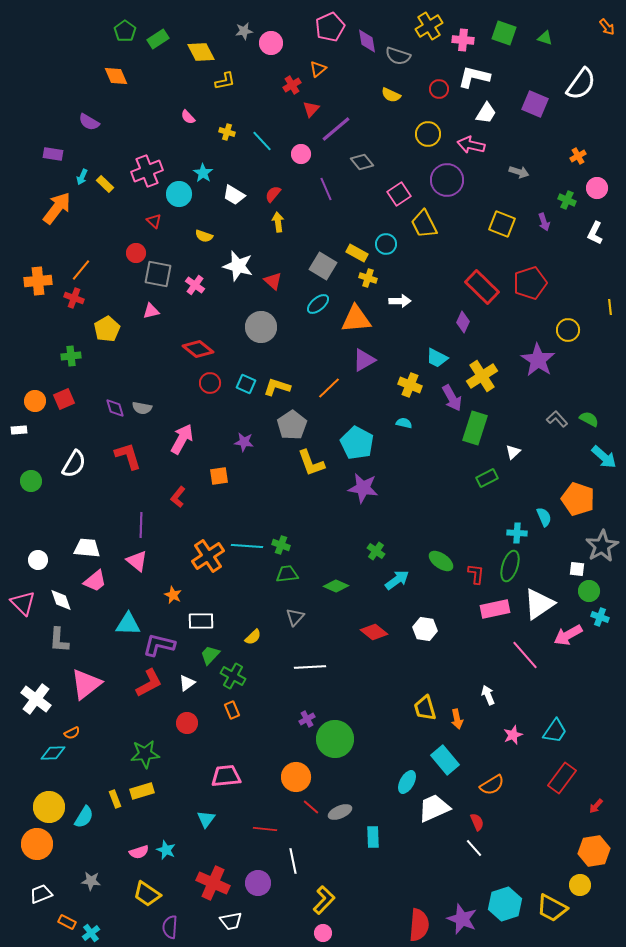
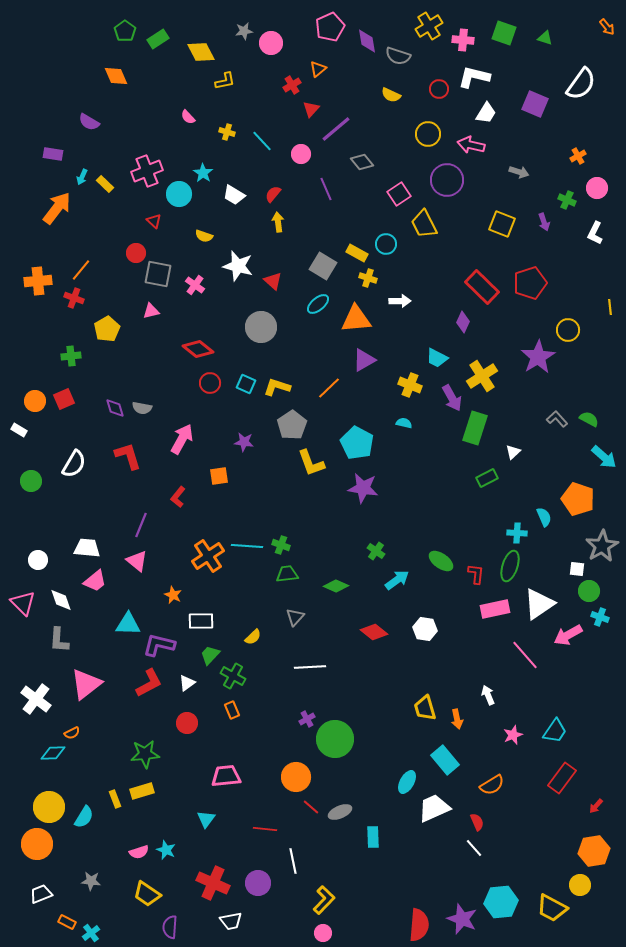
purple star at (538, 360): moved 3 px up; rotated 8 degrees clockwise
white rectangle at (19, 430): rotated 35 degrees clockwise
purple line at (141, 525): rotated 20 degrees clockwise
cyan hexagon at (505, 904): moved 4 px left, 2 px up; rotated 12 degrees clockwise
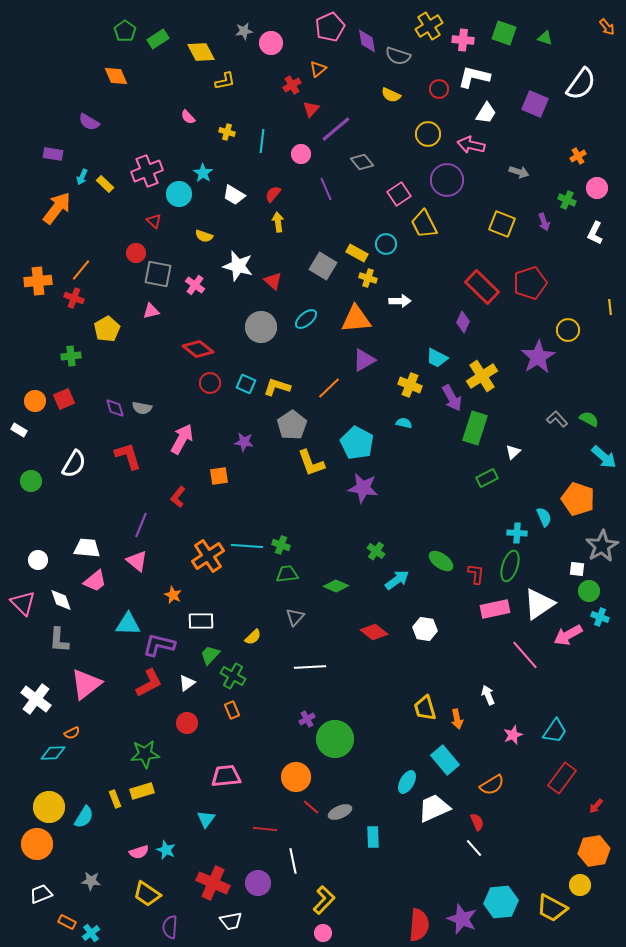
cyan line at (262, 141): rotated 50 degrees clockwise
cyan ellipse at (318, 304): moved 12 px left, 15 px down
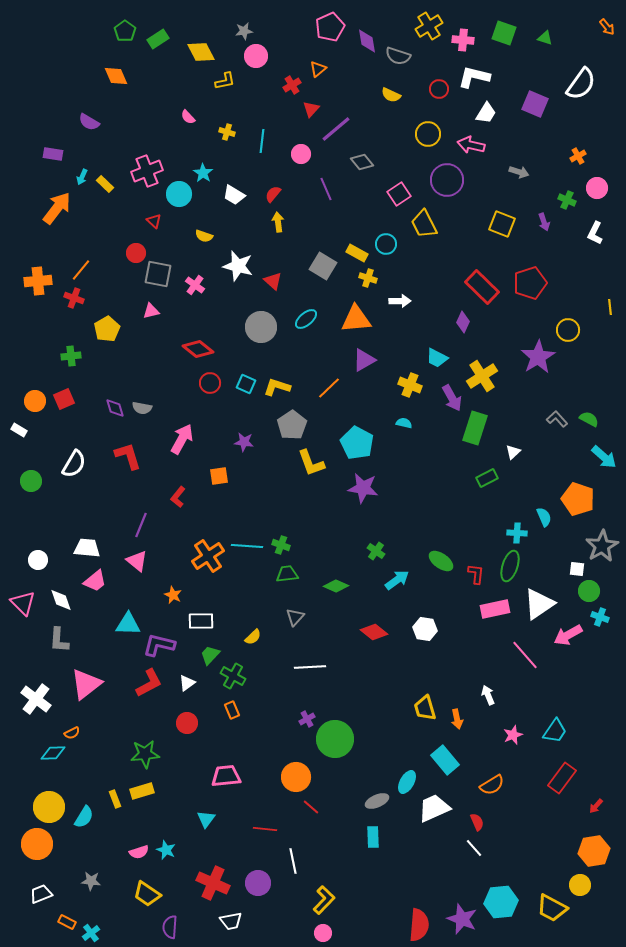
pink circle at (271, 43): moved 15 px left, 13 px down
gray ellipse at (340, 812): moved 37 px right, 11 px up
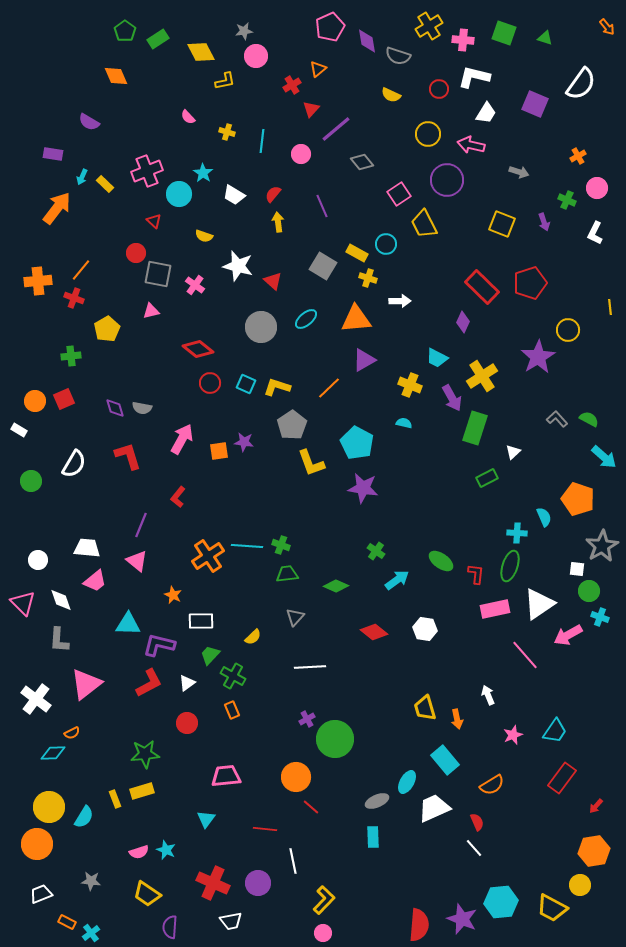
purple line at (326, 189): moved 4 px left, 17 px down
orange square at (219, 476): moved 25 px up
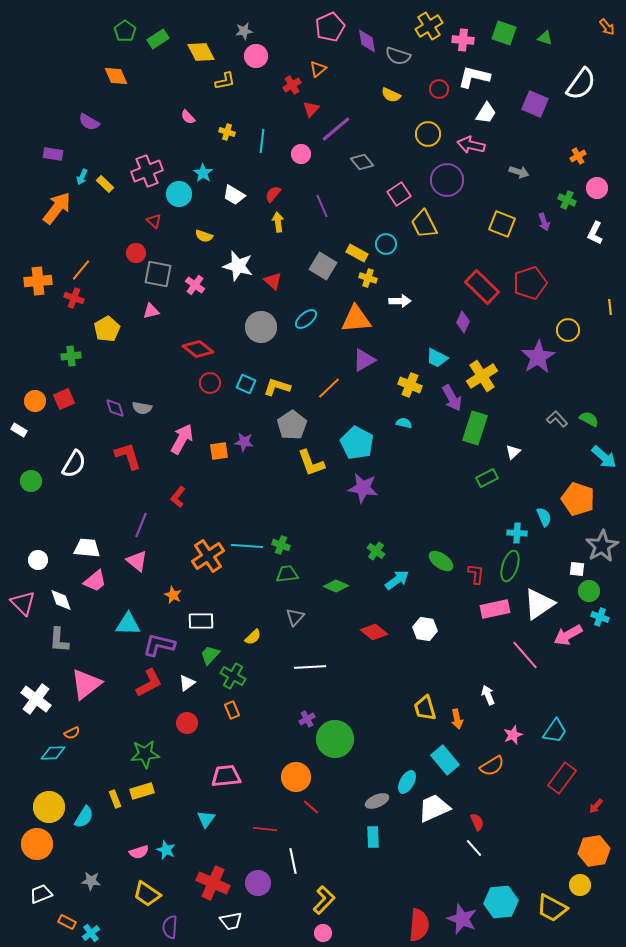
orange semicircle at (492, 785): moved 19 px up
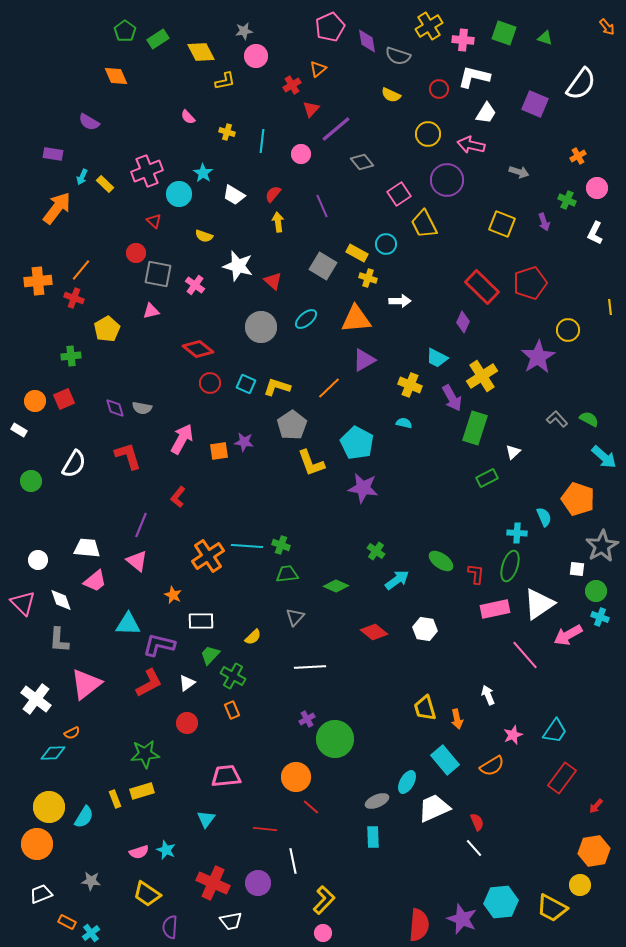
green circle at (589, 591): moved 7 px right
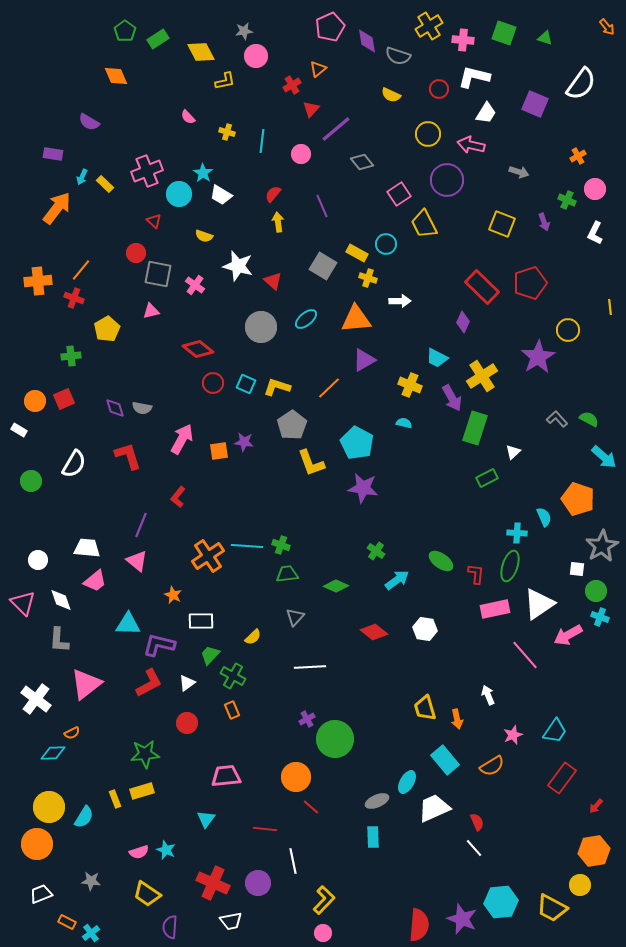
pink circle at (597, 188): moved 2 px left, 1 px down
white trapezoid at (234, 195): moved 13 px left
red circle at (210, 383): moved 3 px right
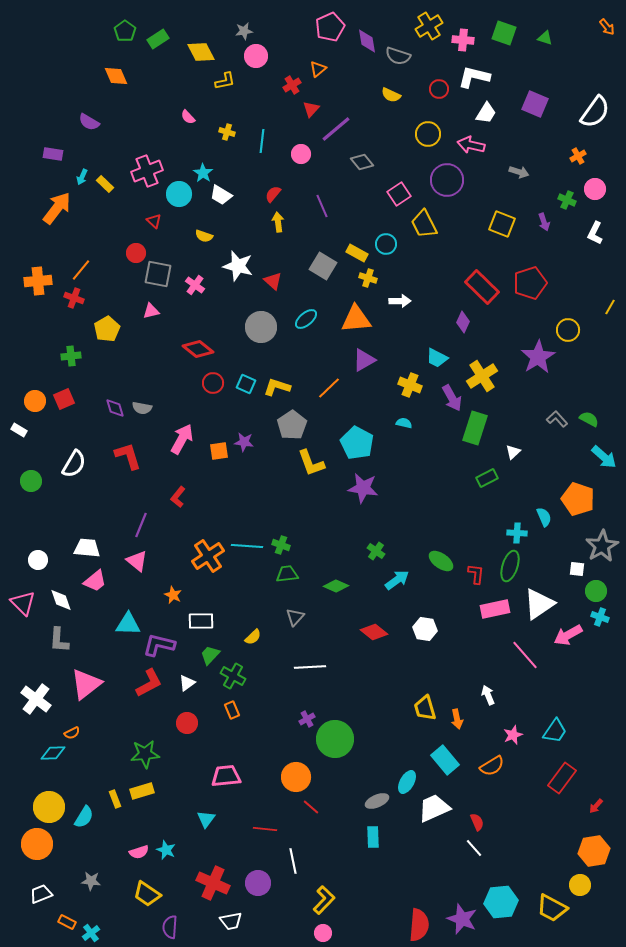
white semicircle at (581, 84): moved 14 px right, 28 px down
yellow line at (610, 307): rotated 35 degrees clockwise
